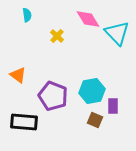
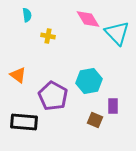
yellow cross: moved 9 px left; rotated 32 degrees counterclockwise
cyan hexagon: moved 3 px left, 10 px up
purple pentagon: rotated 8 degrees clockwise
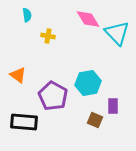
cyan hexagon: moved 1 px left, 2 px down
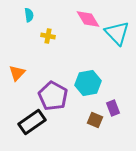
cyan semicircle: moved 2 px right
orange triangle: moved 1 px left, 2 px up; rotated 36 degrees clockwise
purple rectangle: moved 2 px down; rotated 21 degrees counterclockwise
black rectangle: moved 8 px right; rotated 40 degrees counterclockwise
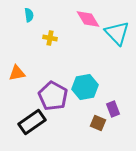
yellow cross: moved 2 px right, 2 px down
orange triangle: rotated 36 degrees clockwise
cyan hexagon: moved 3 px left, 4 px down
purple rectangle: moved 1 px down
brown square: moved 3 px right, 3 px down
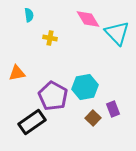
brown square: moved 5 px left, 5 px up; rotated 21 degrees clockwise
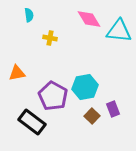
pink diamond: moved 1 px right
cyan triangle: moved 2 px right, 2 px up; rotated 40 degrees counterclockwise
brown square: moved 1 px left, 2 px up
black rectangle: rotated 72 degrees clockwise
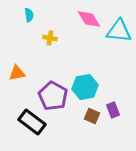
purple rectangle: moved 1 px down
brown square: rotated 21 degrees counterclockwise
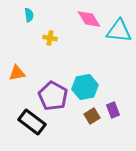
brown square: rotated 35 degrees clockwise
